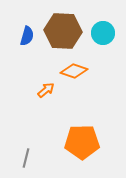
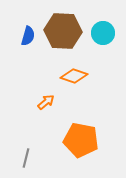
blue semicircle: moved 1 px right
orange diamond: moved 5 px down
orange arrow: moved 12 px down
orange pentagon: moved 1 px left, 2 px up; rotated 12 degrees clockwise
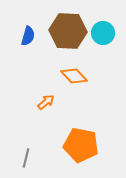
brown hexagon: moved 5 px right
orange diamond: rotated 28 degrees clockwise
orange pentagon: moved 5 px down
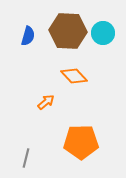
orange pentagon: moved 3 px up; rotated 12 degrees counterclockwise
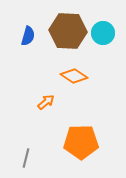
orange diamond: rotated 12 degrees counterclockwise
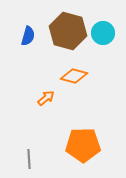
brown hexagon: rotated 12 degrees clockwise
orange diamond: rotated 20 degrees counterclockwise
orange arrow: moved 4 px up
orange pentagon: moved 2 px right, 3 px down
gray line: moved 3 px right, 1 px down; rotated 18 degrees counterclockwise
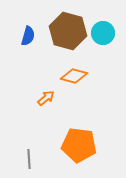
orange pentagon: moved 4 px left; rotated 8 degrees clockwise
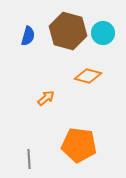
orange diamond: moved 14 px right
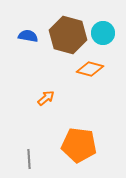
brown hexagon: moved 4 px down
blue semicircle: rotated 96 degrees counterclockwise
orange diamond: moved 2 px right, 7 px up
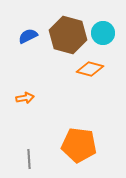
blue semicircle: rotated 36 degrees counterclockwise
orange arrow: moved 21 px left; rotated 30 degrees clockwise
